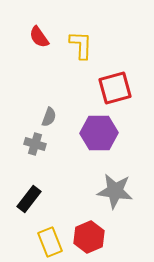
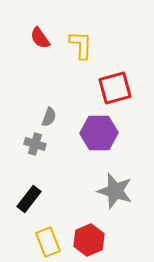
red semicircle: moved 1 px right, 1 px down
gray star: rotated 9 degrees clockwise
red hexagon: moved 3 px down
yellow rectangle: moved 2 px left
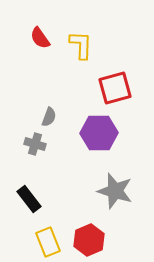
black rectangle: rotated 76 degrees counterclockwise
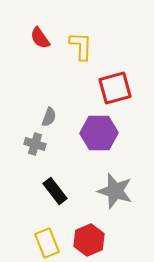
yellow L-shape: moved 1 px down
black rectangle: moved 26 px right, 8 px up
yellow rectangle: moved 1 px left, 1 px down
